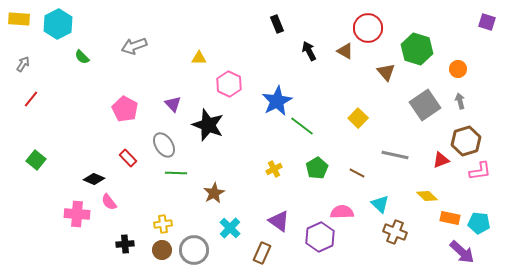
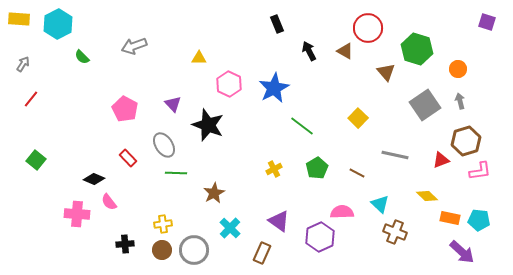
blue star at (277, 101): moved 3 px left, 13 px up
cyan pentagon at (479, 223): moved 3 px up
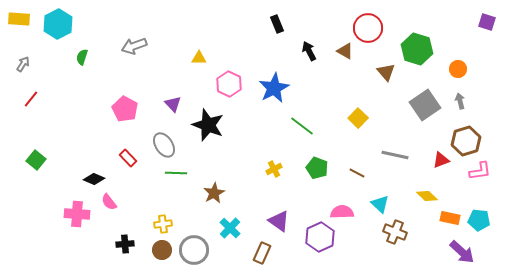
green semicircle at (82, 57): rotated 63 degrees clockwise
green pentagon at (317, 168): rotated 20 degrees counterclockwise
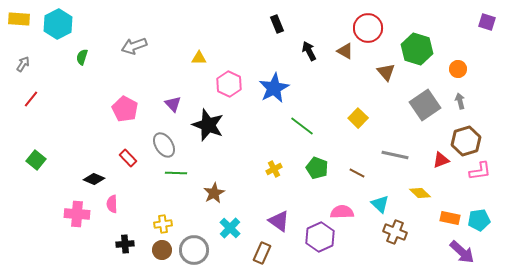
yellow diamond at (427, 196): moved 7 px left, 3 px up
pink semicircle at (109, 202): moved 3 px right, 2 px down; rotated 36 degrees clockwise
cyan pentagon at (479, 220): rotated 15 degrees counterclockwise
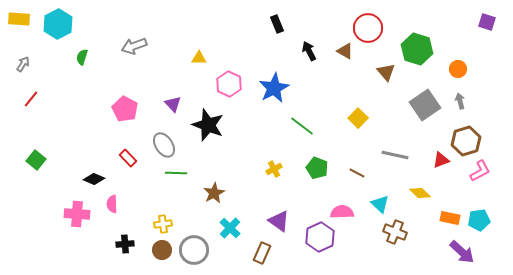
pink L-shape at (480, 171): rotated 20 degrees counterclockwise
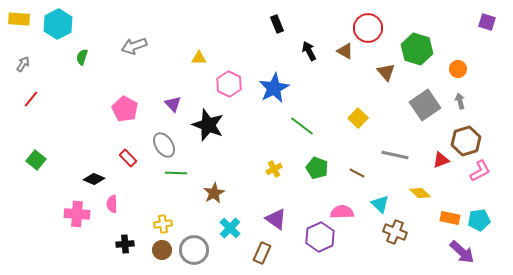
purple triangle at (279, 221): moved 3 px left, 2 px up
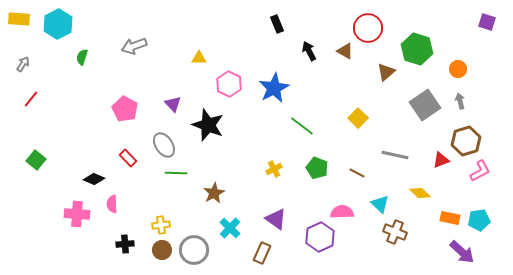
brown triangle at (386, 72): rotated 30 degrees clockwise
yellow cross at (163, 224): moved 2 px left, 1 px down
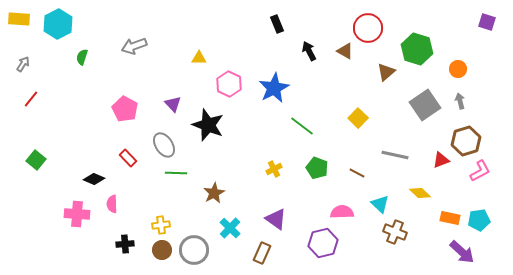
purple hexagon at (320, 237): moved 3 px right, 6 px down; rotated 12 degrees clockwise
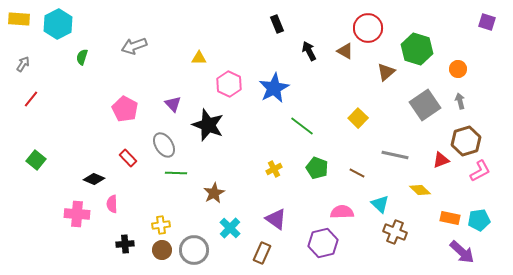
yellow diamond at (420, 193): moved 3 px up
